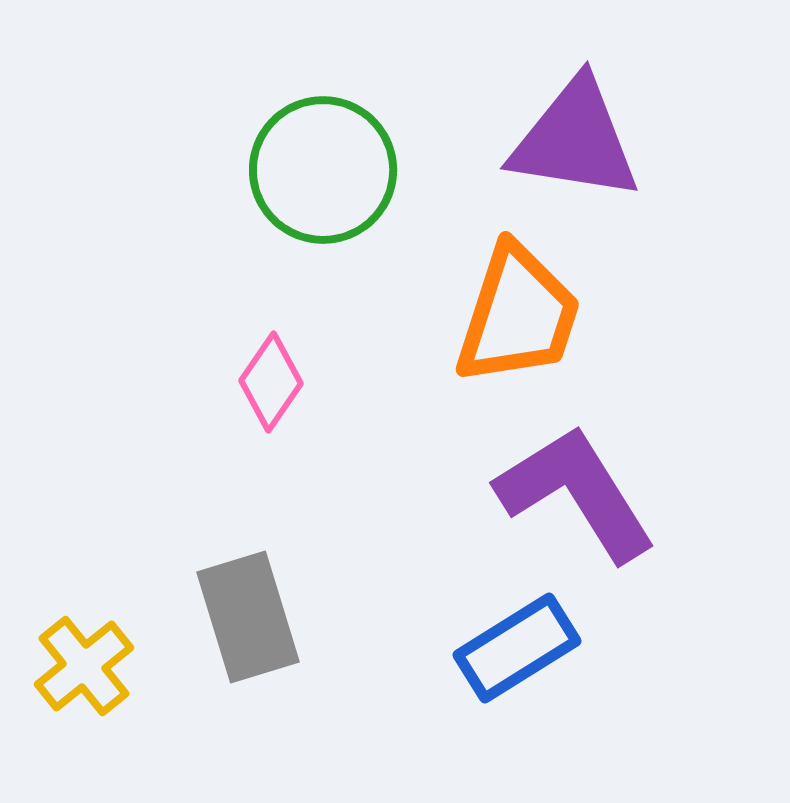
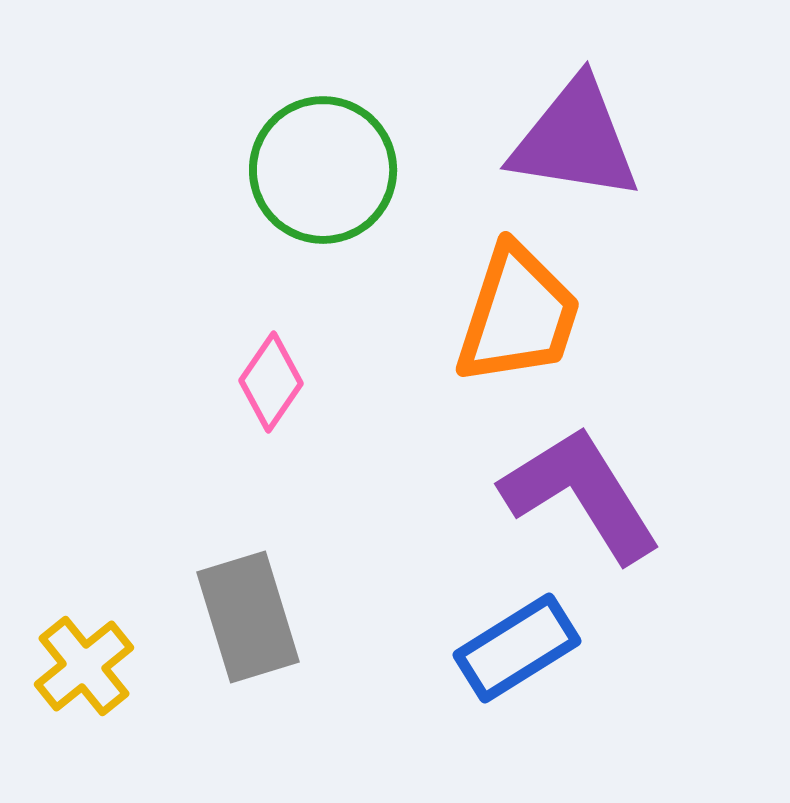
purple L-shape: moved 5 px right, 1 px down
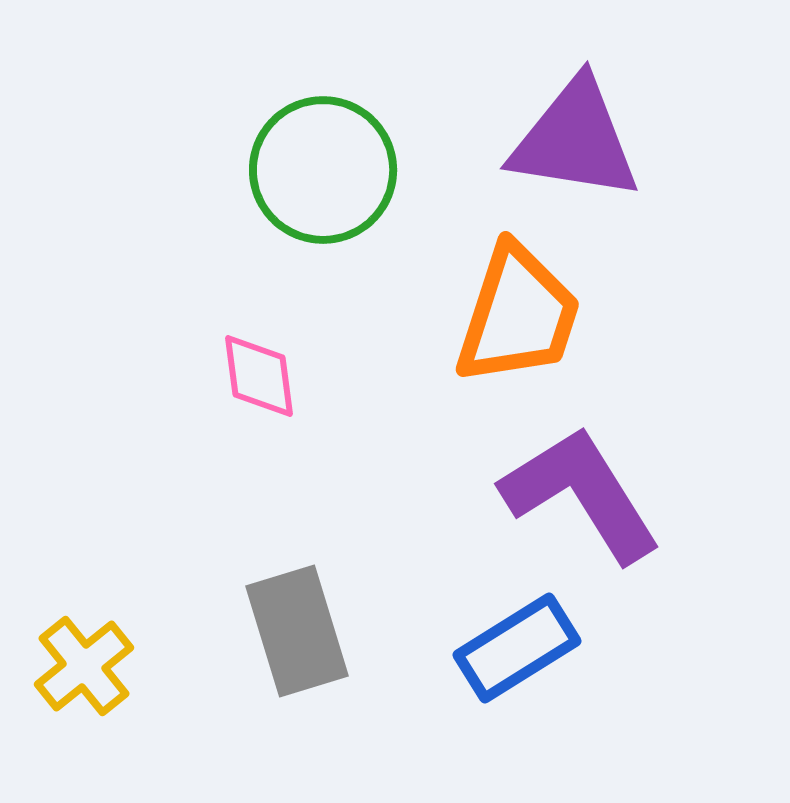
pink diamond: moved 12 px left, 6 px up; rotated 42 degrees counterclockwise
gray rectangle: moved 49 px right, 14 px down
